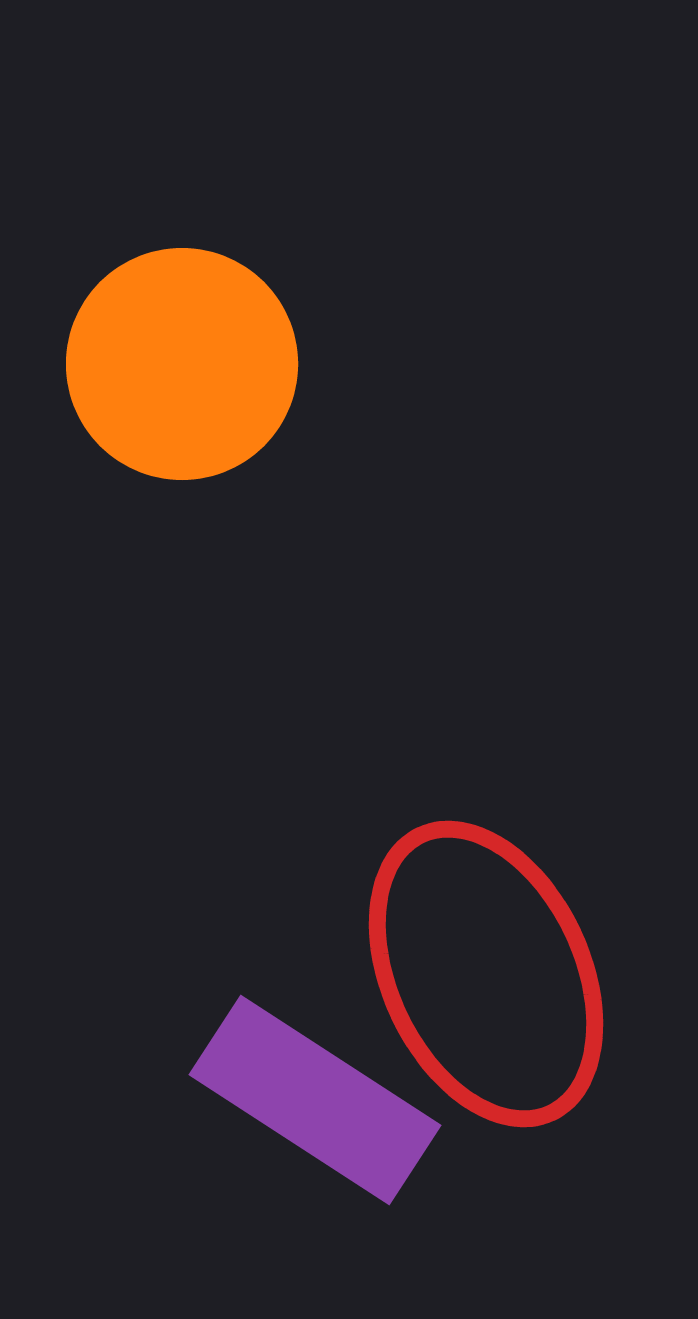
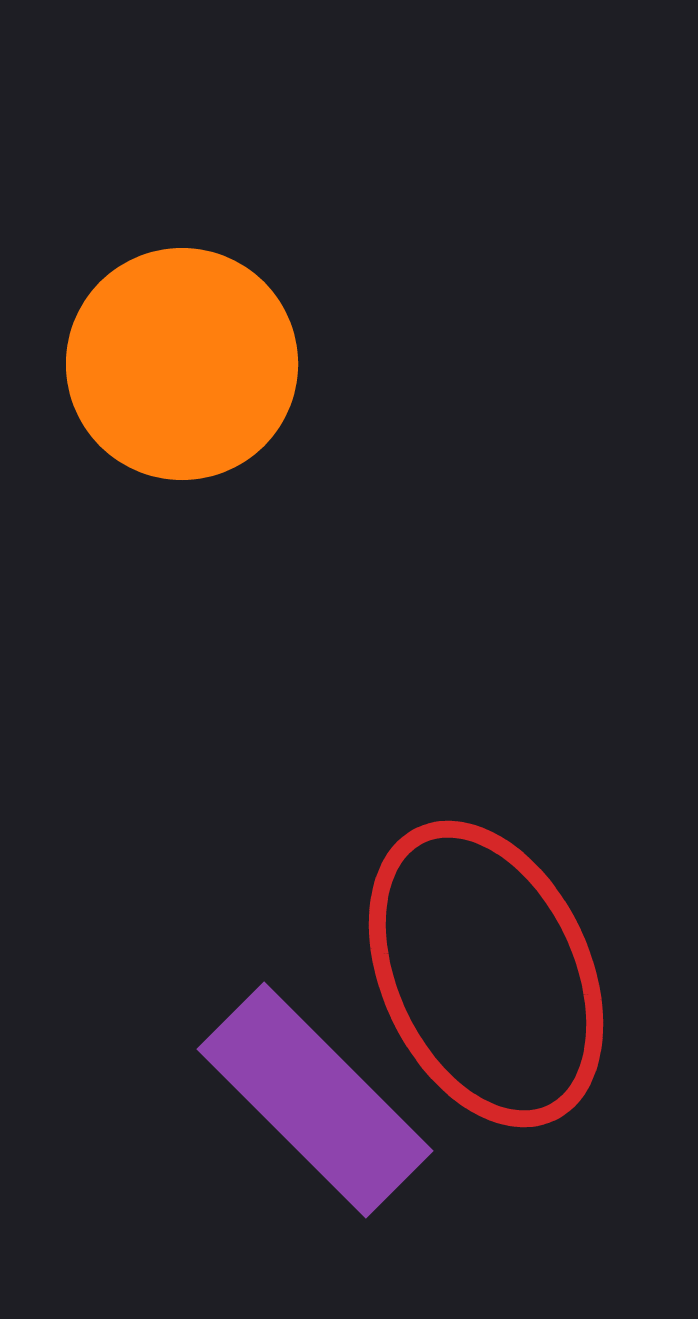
purple rectangle: rotated 12 degrees clockwise
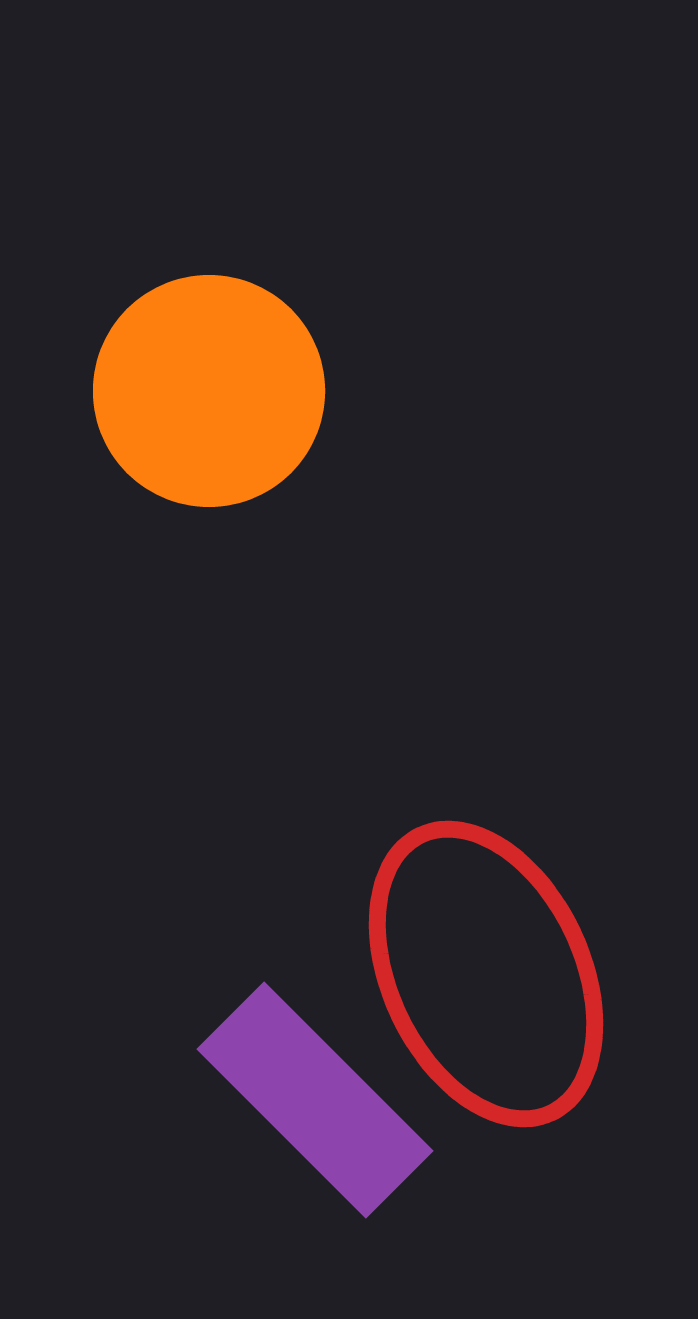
orange circle: moved 27 px right, 27 px down
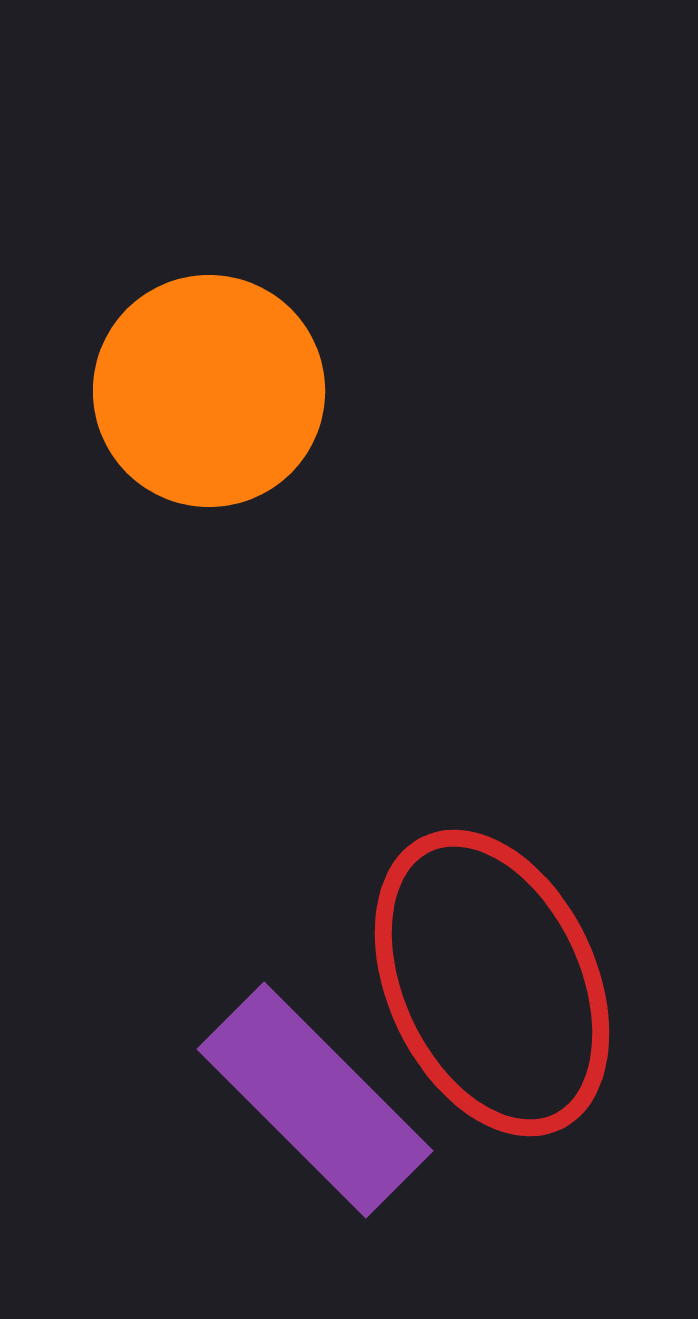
red ellipse: moved 6 px right, 9 px down
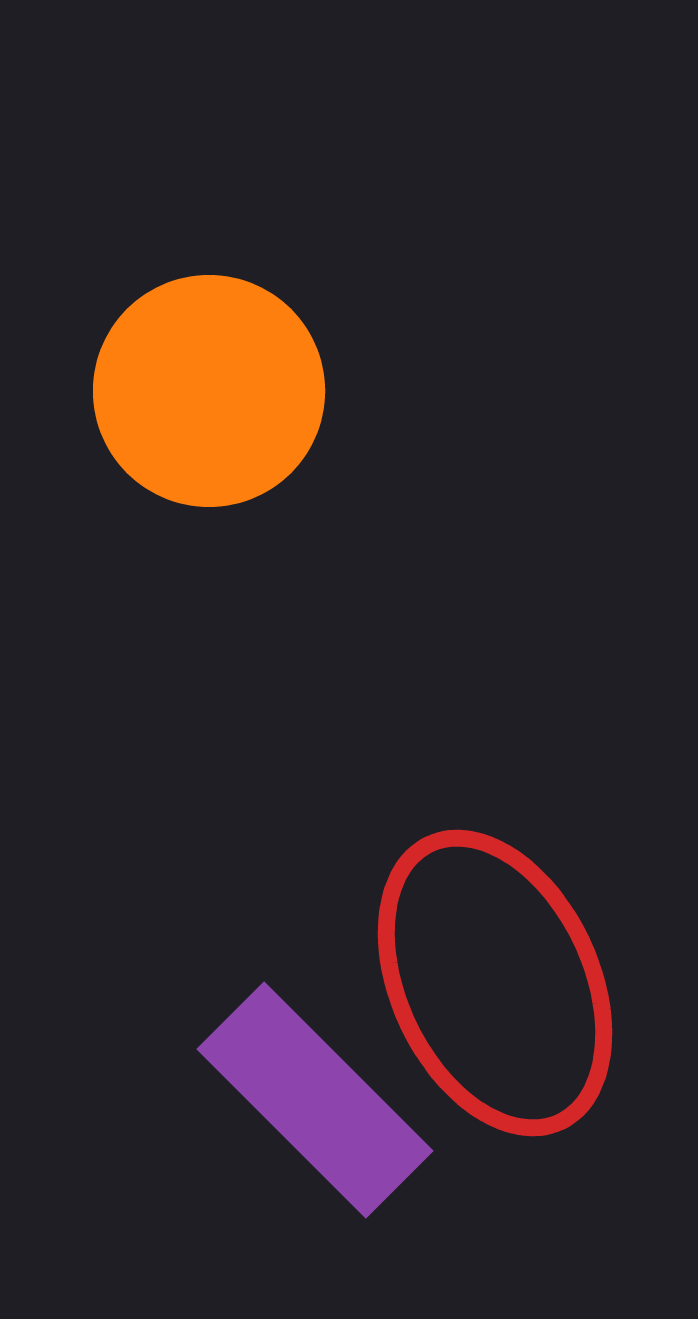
red ellipse: moved 3 px right
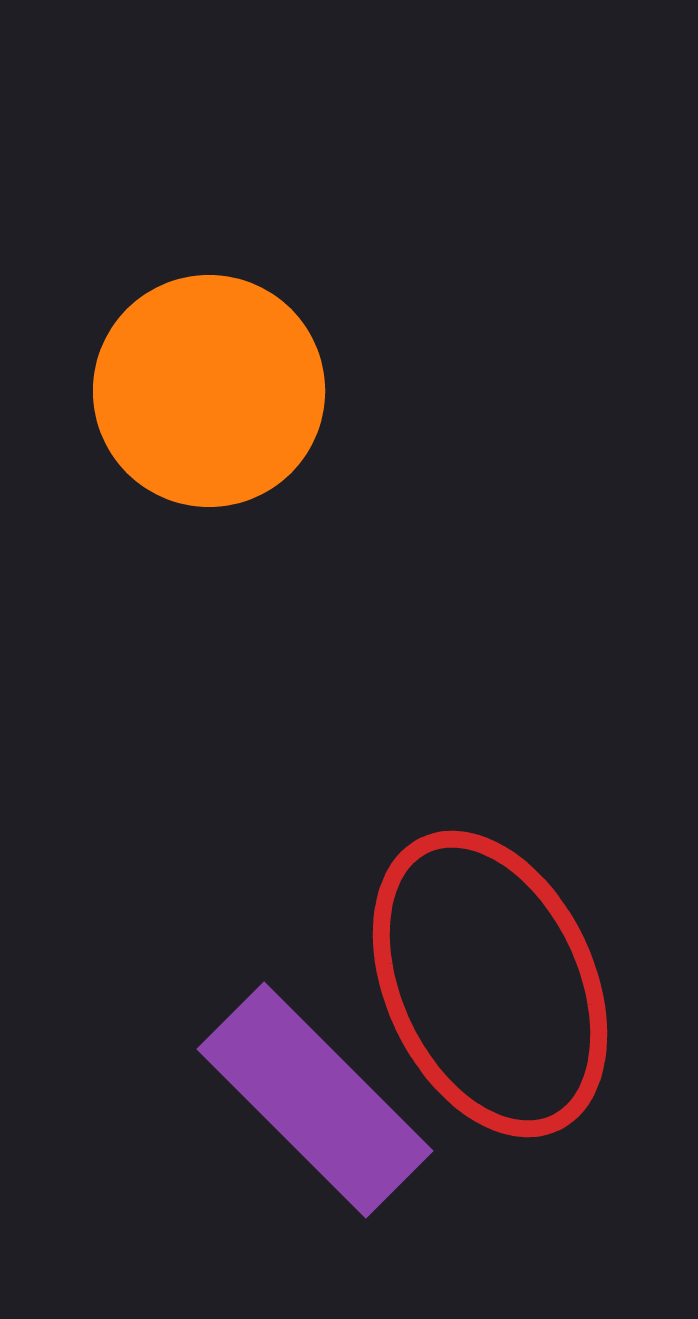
red ellipse: moved 5 px left, 1 px down
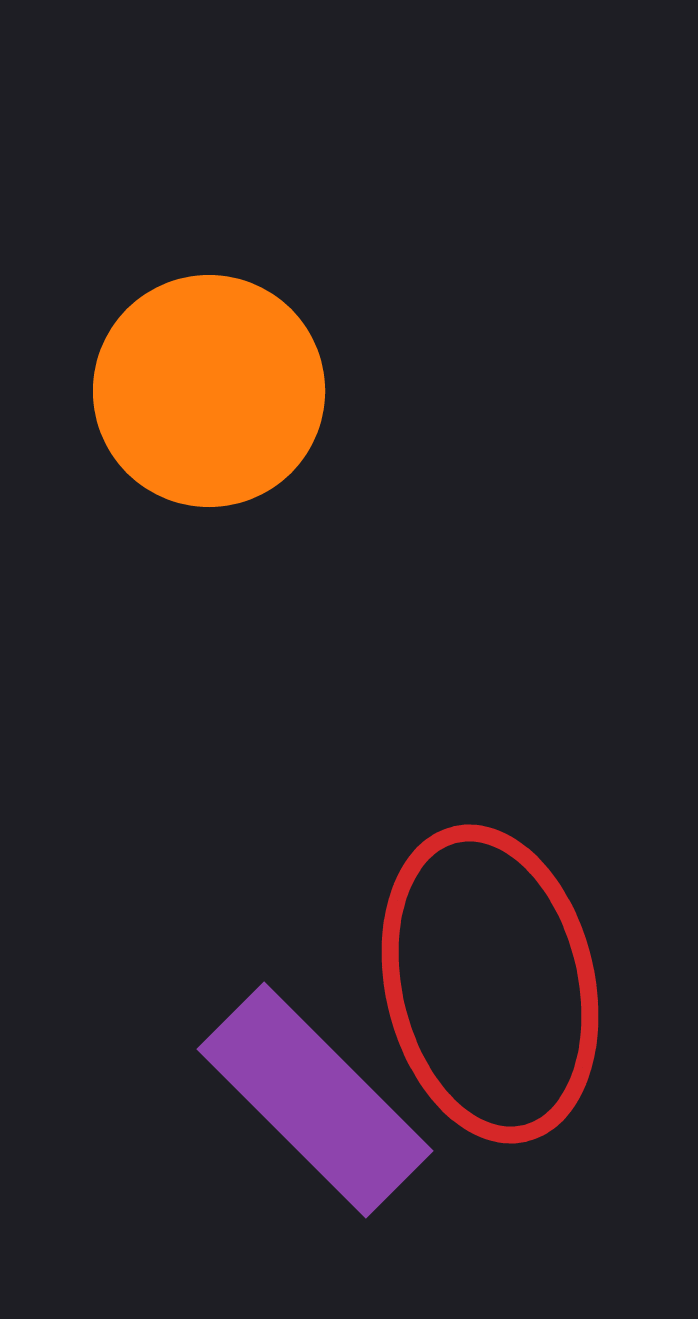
red ellipse: rotated 12 degrees clockwise
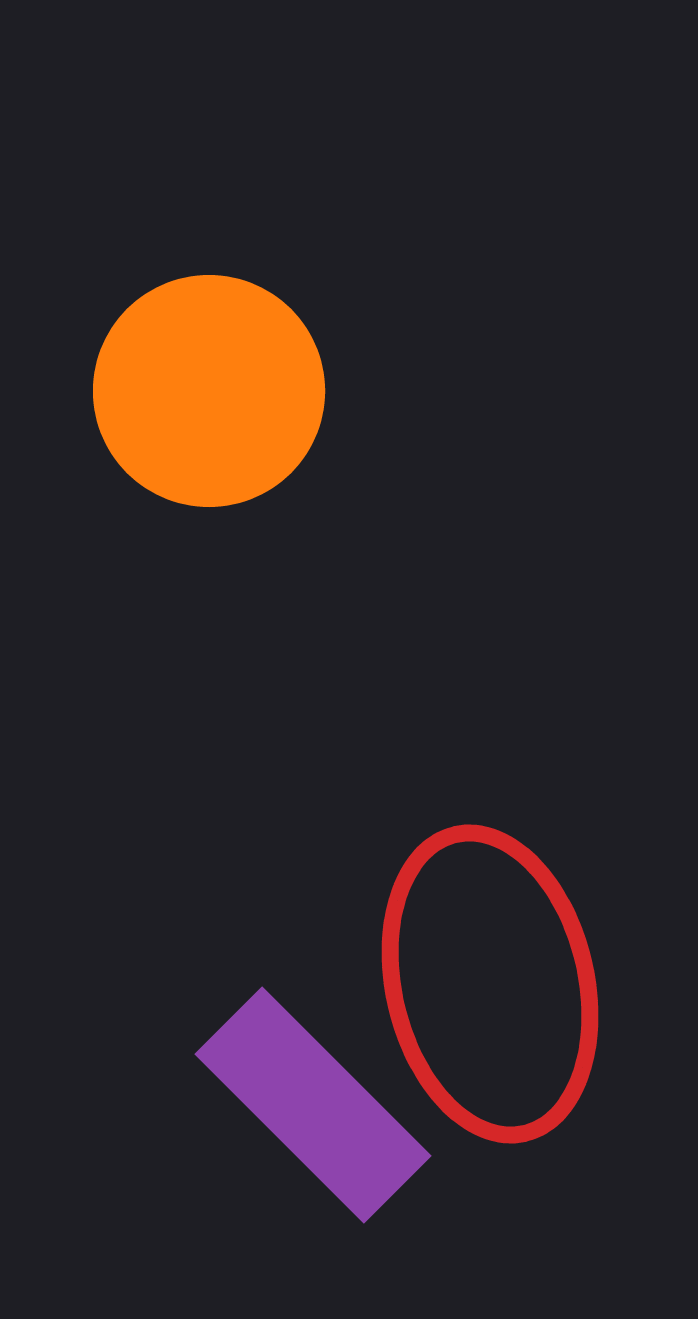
purple rectangle: moved 2 px left, 5 px down
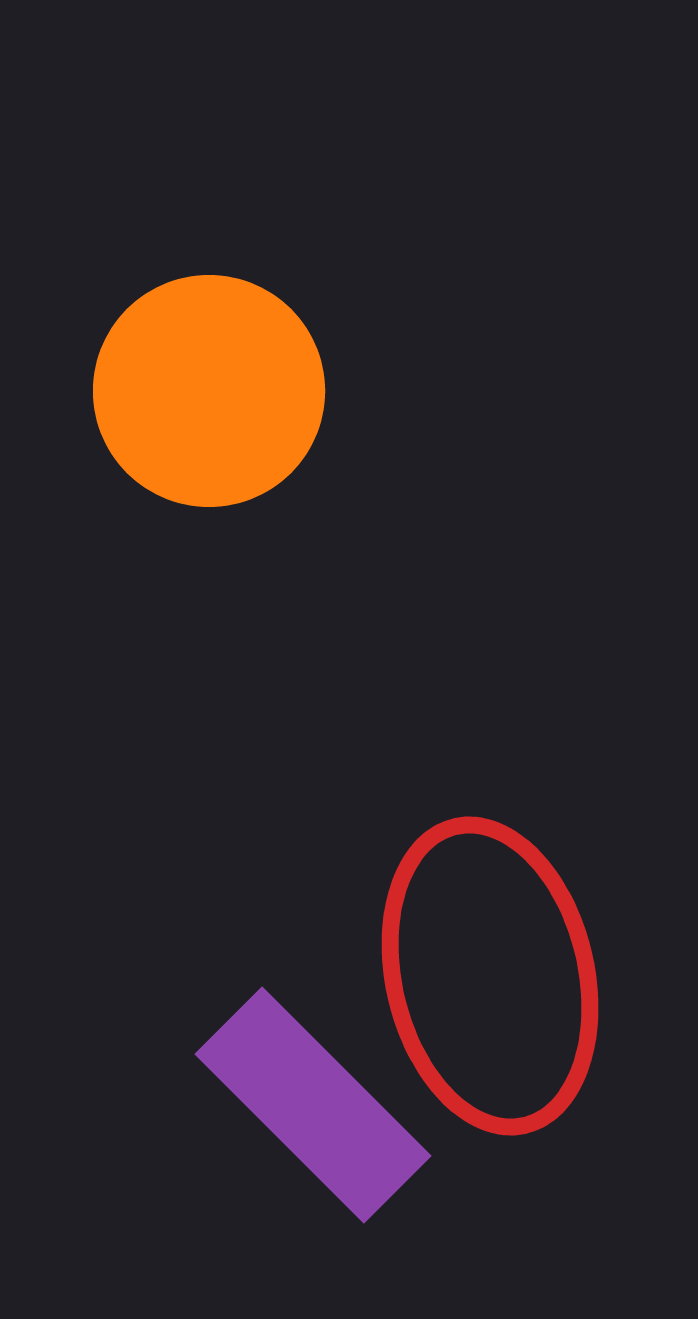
red ellipse: moved 8 px up
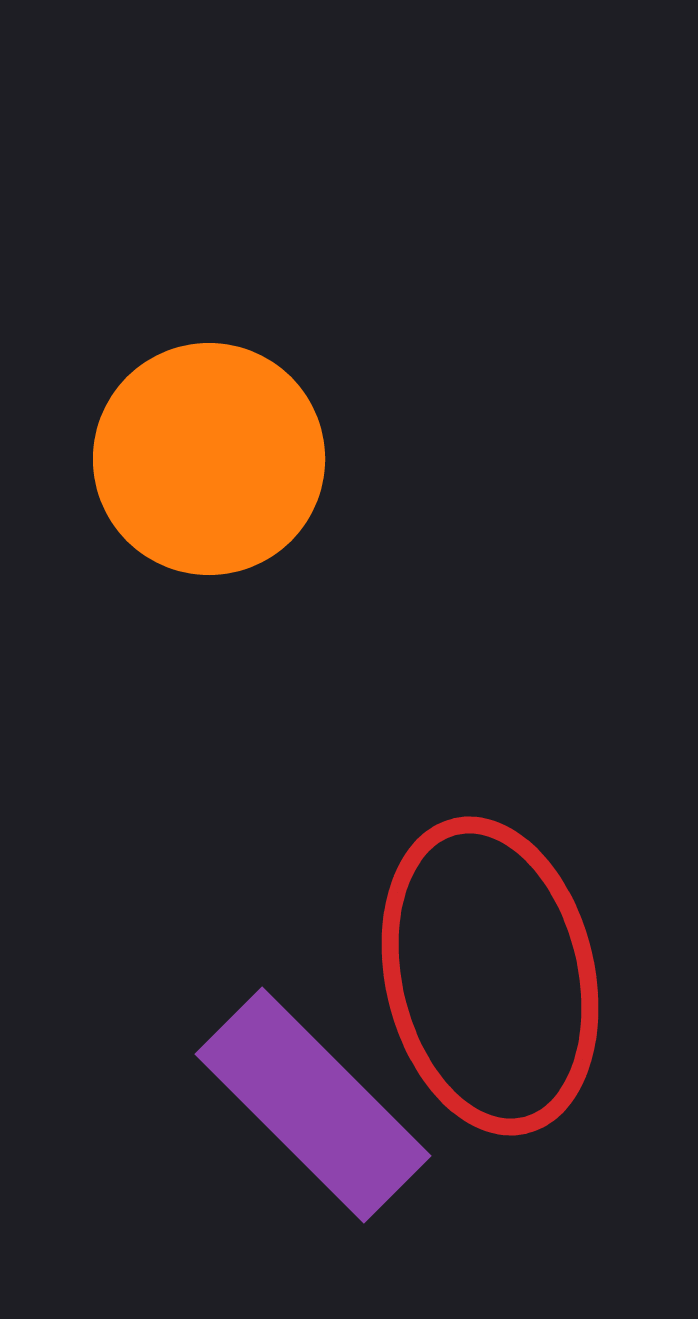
orange circle: moved 68 px down
